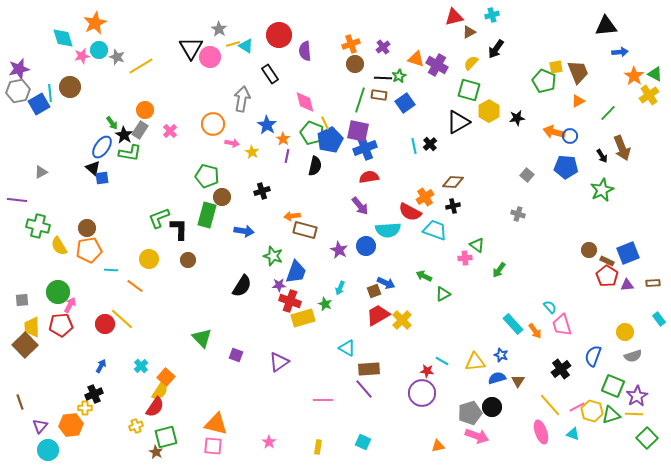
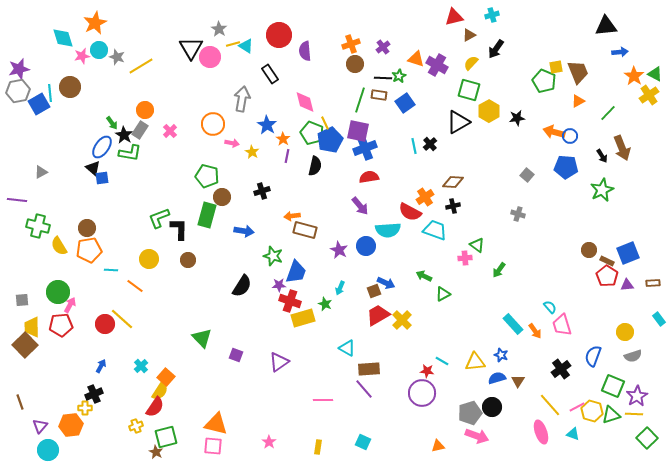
brown triangle at (469, 32): moved 3 px down
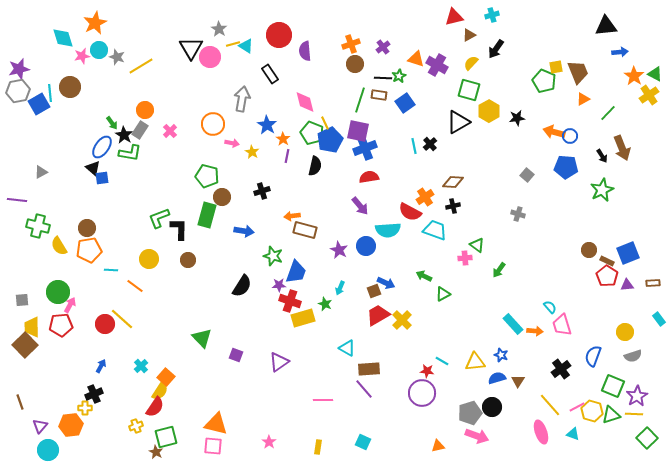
orange triangle at (578, 101): moved 5 px right, 2 px up
orange arrow at (535, 331): rotated 49 degrees counterclockwise
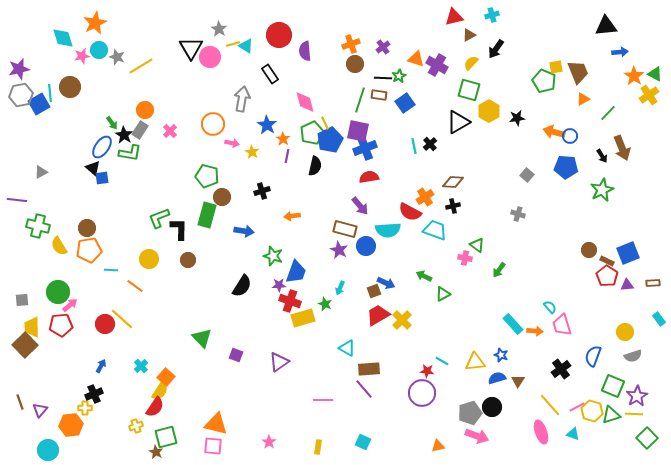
gray hexagon at (18, 91): moved 3 px right, 4 px down
green pentagon at (312, 133): rotated 25 degrees clockwise
brown rectangle at (305, 230): moved 40 px right, 1 px up
pink cross at (465, 258): rotated 16 degrees clockwise
pink arrow at (70, 305): rotated 21 degrees clockwise
purple triangle at (40, 426): moved 16 px up
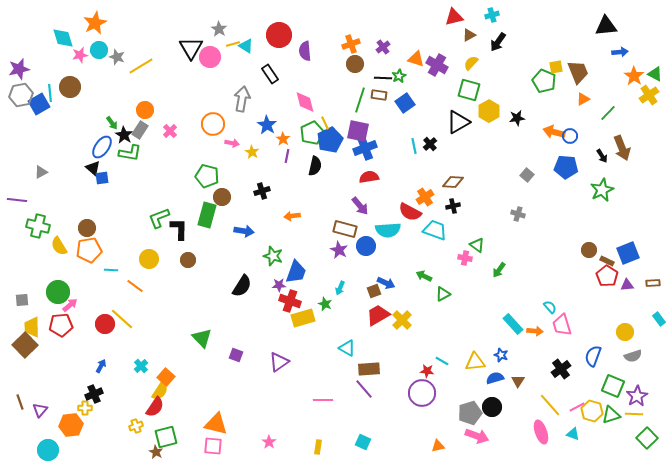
black arrow at (496, 49): moved 2 px right, 7 px up
pink star at (82, 56): moved 2 px left, 1 px up
blue semicircle at (497, 378): moved 2 px left
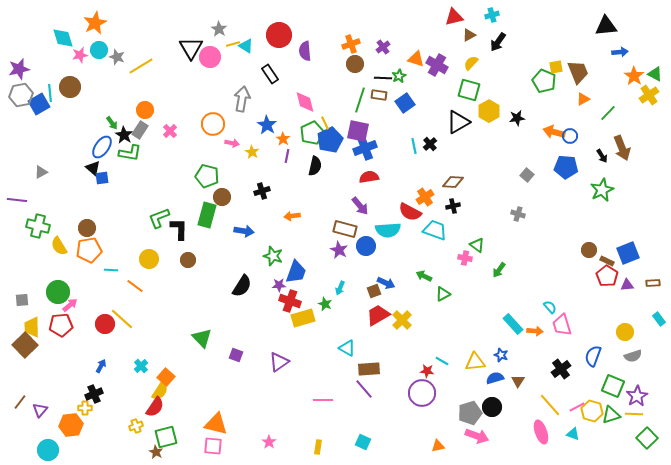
brown line at (20, 402): rotated 56 degrees clockwise
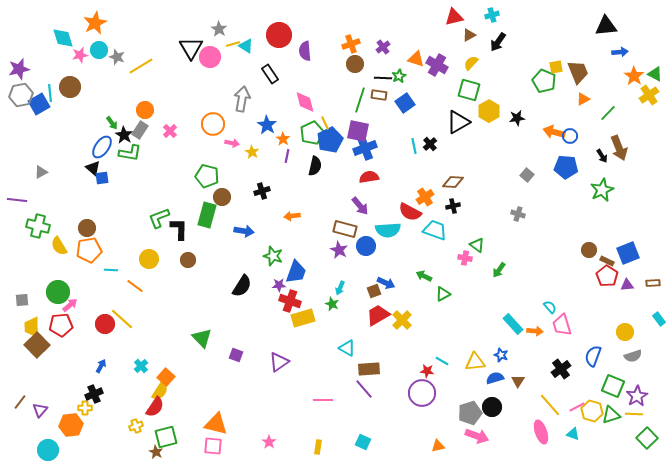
brown arrow at (622, 148): moved 3 px left
green star at (325, 304): moved 7 px right
brown square at (25, 345): moved 12 px right
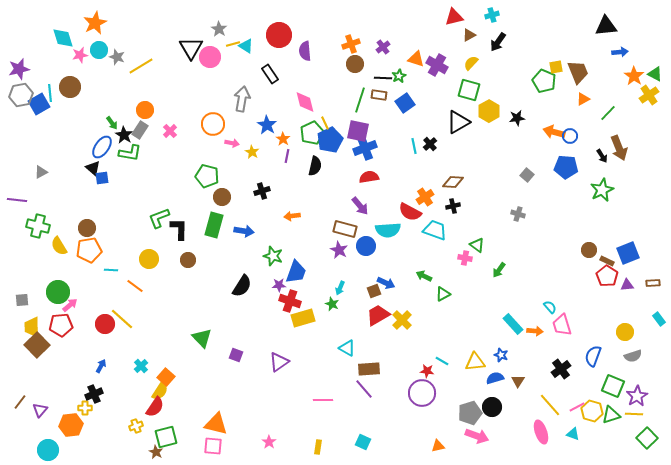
green rectangle at (207, 215): moved 7 px right, 10 px down
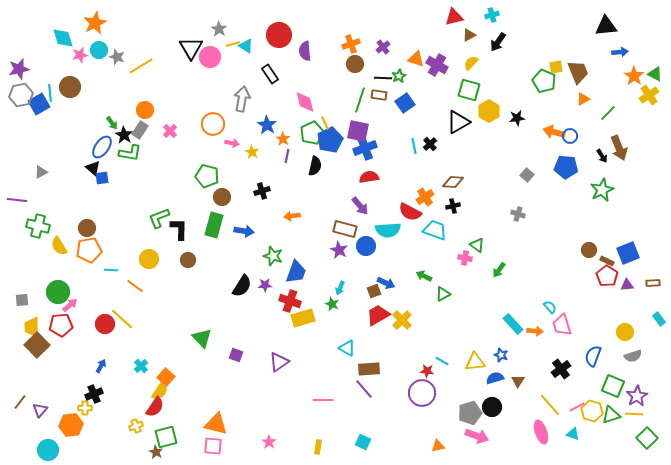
purple star at (279, 285): moved 14 px left
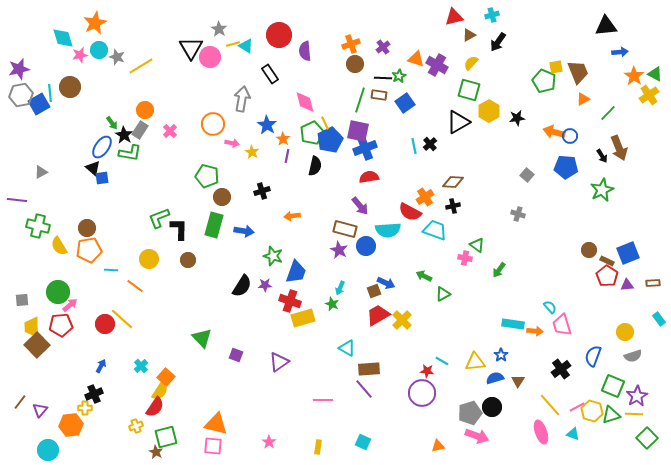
cyan rectangle at (513, 324): rotated 40 degrees counterclockwise
blue star at (501, 355): rotated 16 degrees clockwise
